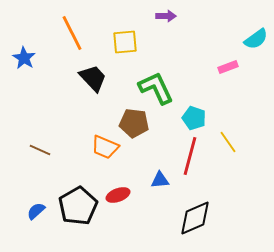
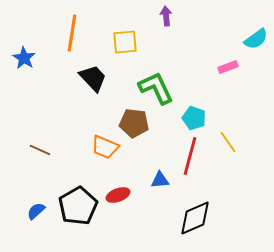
purple arrow: rotated 96 degrees counterclockwise
orange line: rotated 36 degrees clockwise
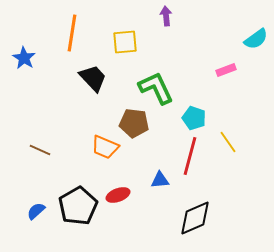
pink rectangle: moved 2 px left, 3 px down
